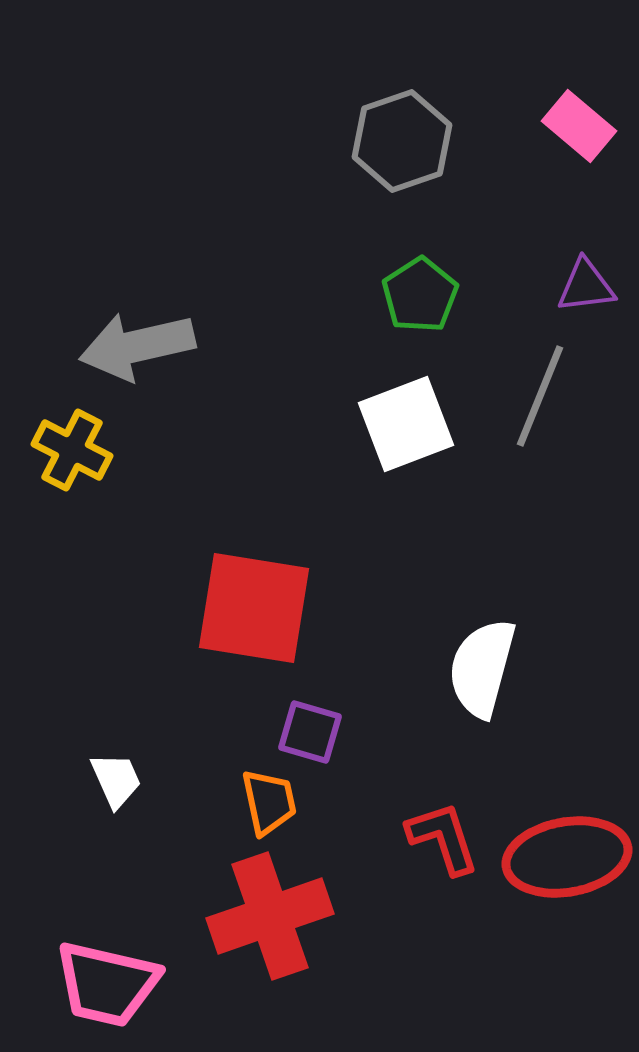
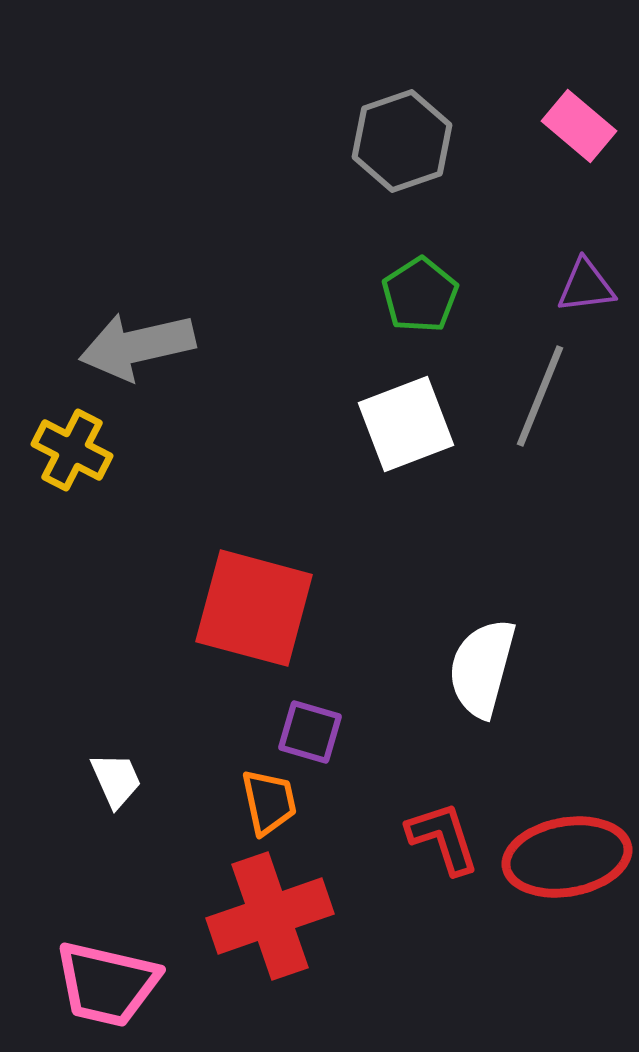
red square: rotated 6 degrees clockwise
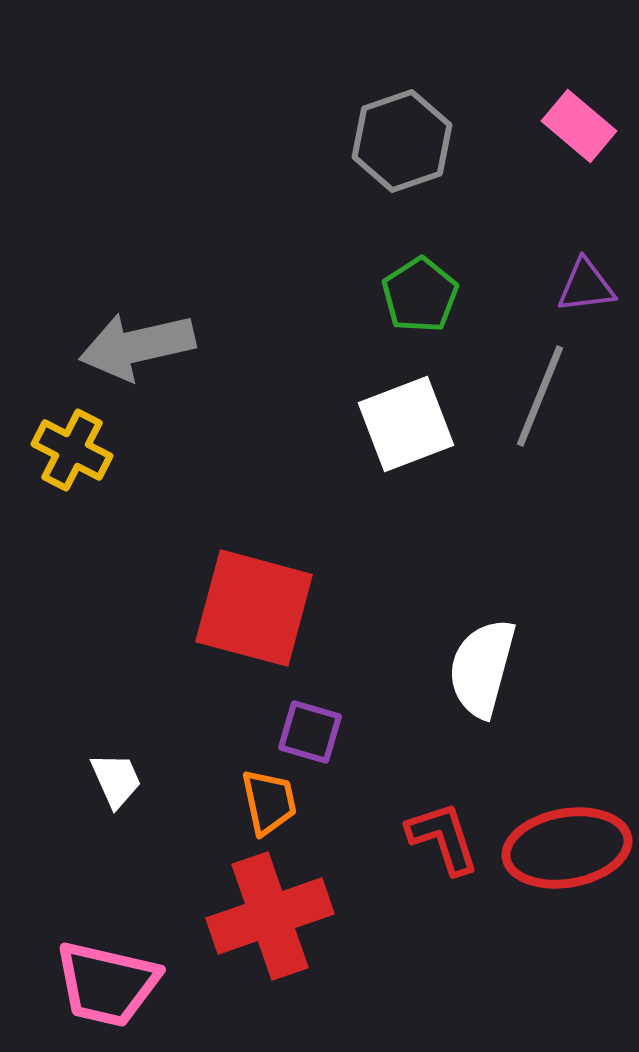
red ellipse: moved 9 px up
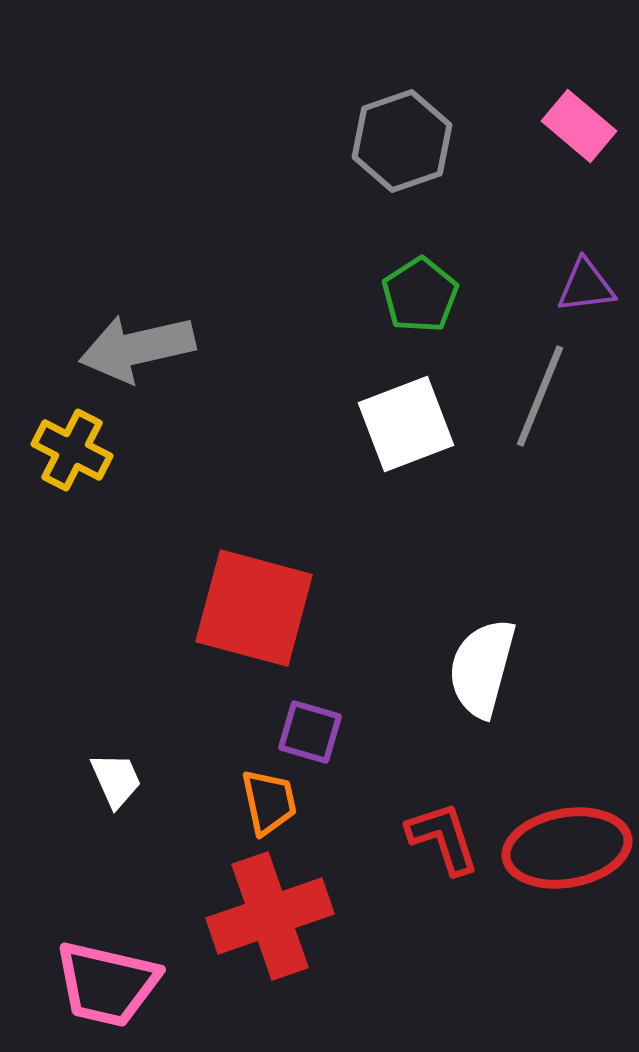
gray arrow: moved 2 px down
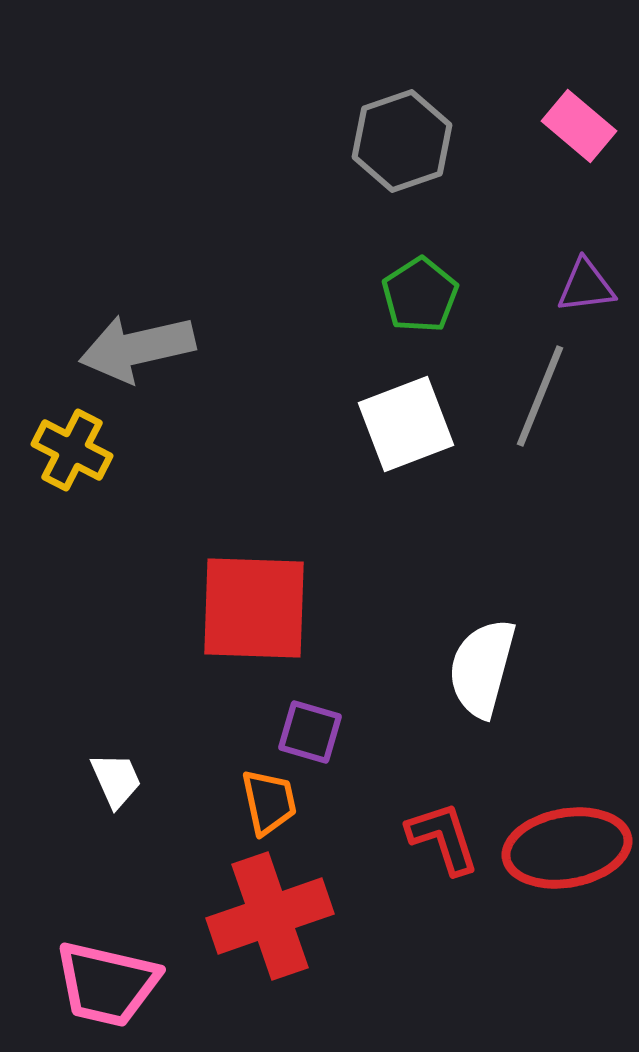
red square: rotated 13 degrees counterclockwise
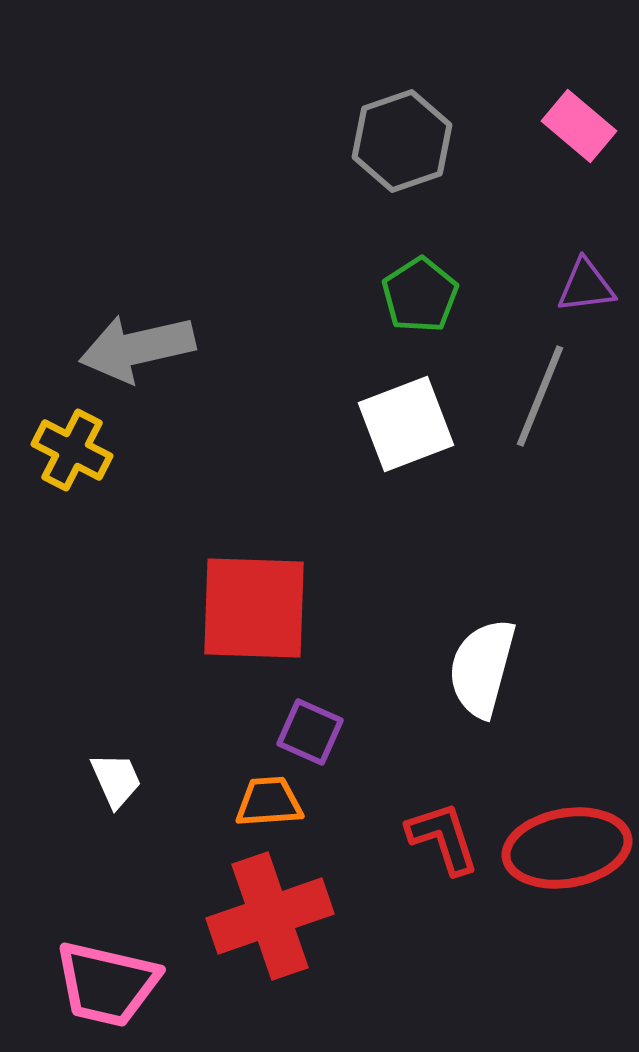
purple square: rotated 8 degrees clockwise
orange trapezoid: rotated 82 degrees counterclockwise
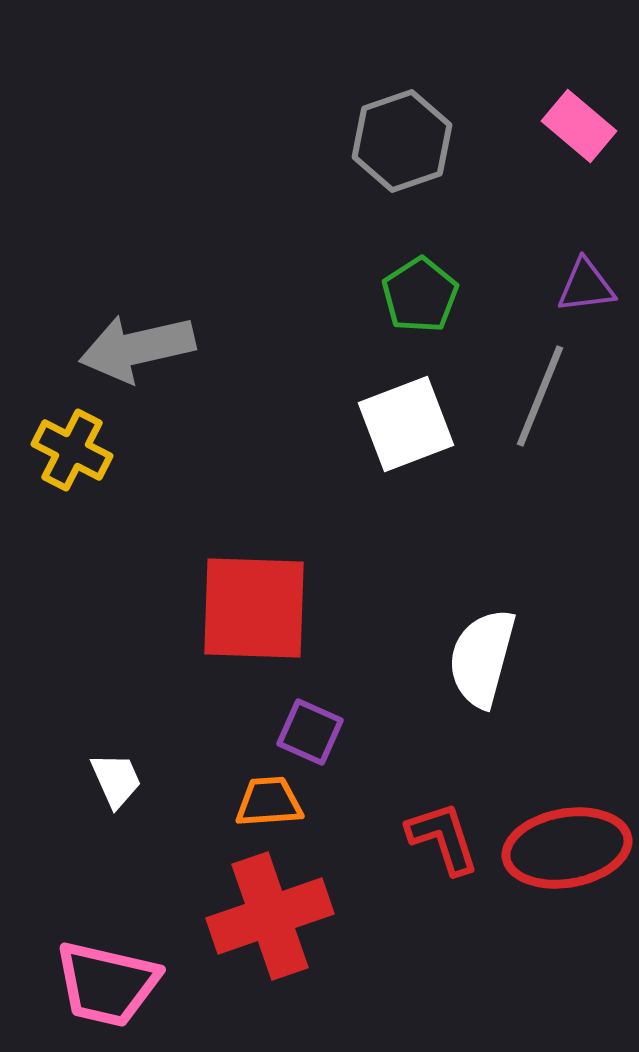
white semicircle: moved 10 px up
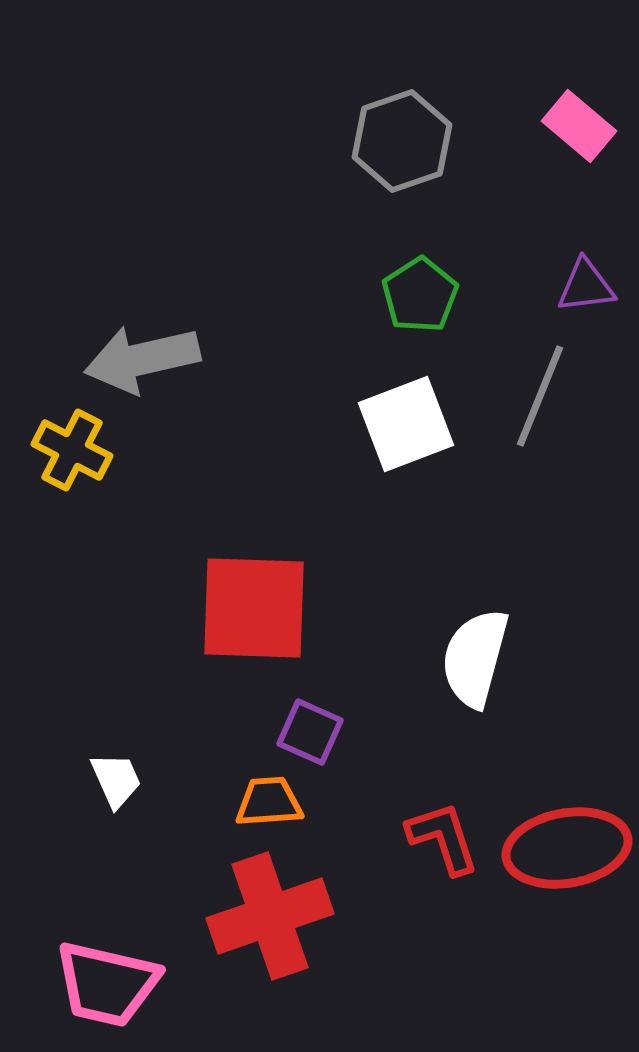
gray arrow: moved 5 px right, 11 px down
white semicircle: moved 7 px left
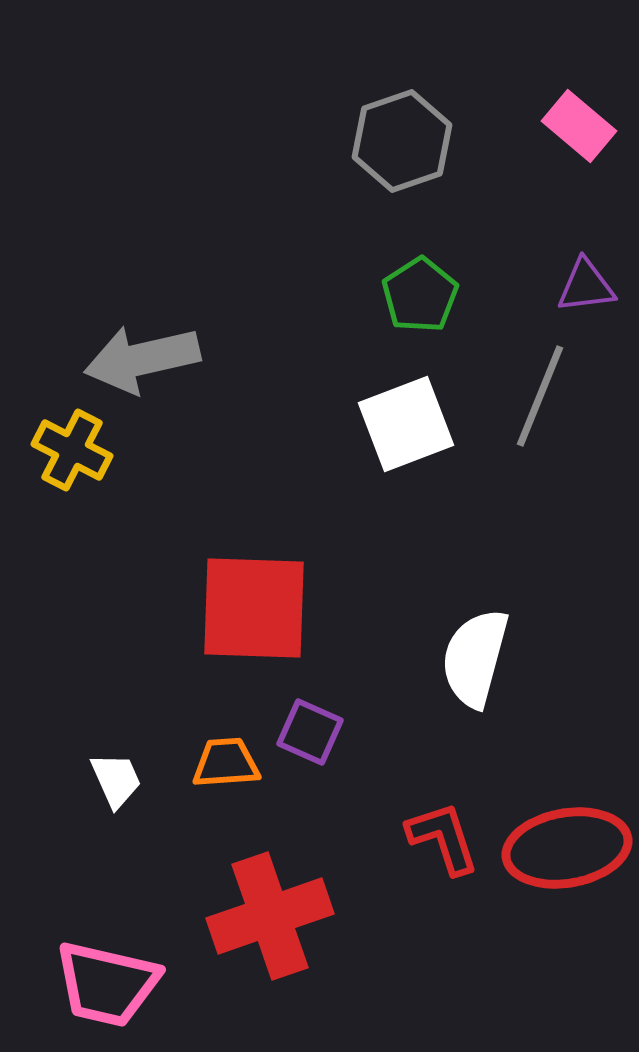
orange trapezoid: moved 43 px left, 39 px up
